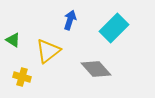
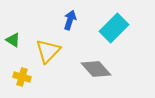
yellow triangle: rotated 8 degrees counterclockwise
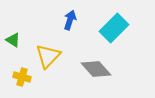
yellow triangle: moved 5 px down
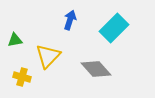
green triangle: moved 2 px right; rotated 42 degrees counterclockwise
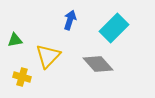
gray diamond: moved 2 px right, 5 px up
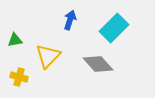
yellow cross: moved 3 px left
